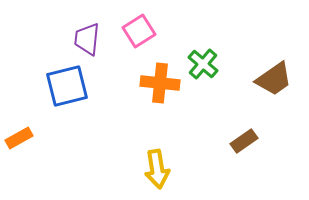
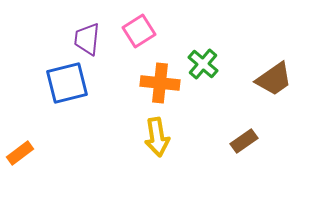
blue square: moved 3 px up
orange rectangle: moved 1 px right, 15 px down; rotated 8 degrees counterclockwise
yellow arrow: moved 32 px up
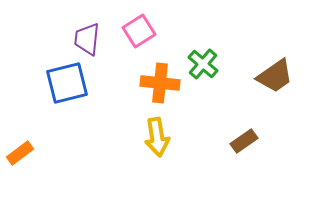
brown trapezoid: moved 1 px right, 3 px up
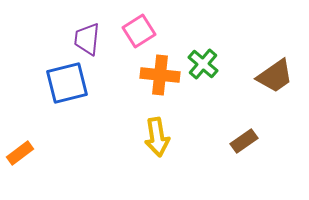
orange cross: moved 8 px up
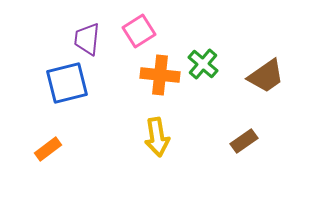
brown trapezoid: moved 9 px left
orange rectangle: moved 28 px right, 4 px up
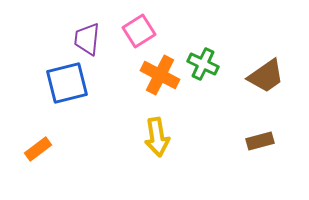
green cross: rotated 16 degrees counterclockwise
orange cross: rotated 21 degrees clockwise
brown rectangle: moved 16 px right; rotated 20 degrees clockwise
orange rectangle: moved 10 px left
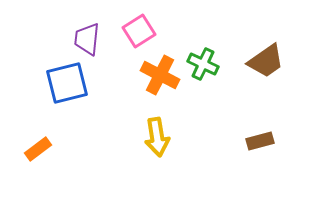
brown trapezoid: moved 15 px up
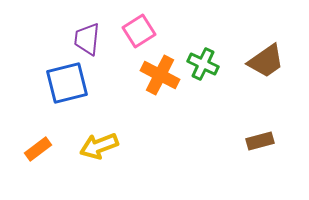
yellow arrow: moved 58 px left, 9 px down; rotated 78 degrees clockwise
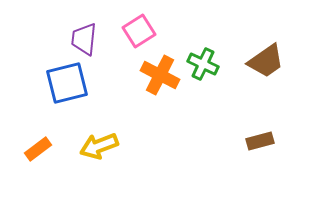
purple trapezoid: moved 3 px left
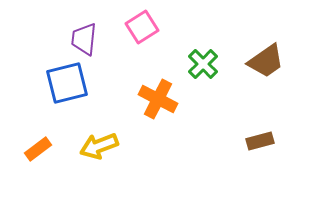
pink square: moved 3 px right, 4 px up
green cross: rotated 20 degrees clockwise
orange cross: moved 2 px left, 24 px down
